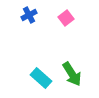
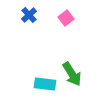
blue cross: rotated 14 degrees counterclockwise
cyan rectangle: moved 4 px right, 6 px down; rotated 35 degrees counterclockwise
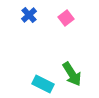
cyan rectangle: moved 2 px left; rotated 20 degrees clockwise
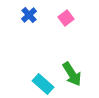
cyan rectangle: rotated 15 degrees clockwise
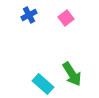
blue cross: rotated 14 degrees clockwise
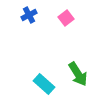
green arrow: moved 6 px right
cyan rectangle: moved 1 px right
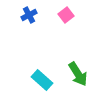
pink square: moved 3 px up
cyan rectangle: moved 2 px left, 4 px up
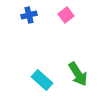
blue cross: rotated 14 degrees clockwise
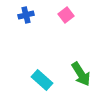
blue cross: moved 3 px left
green arrow: moved 3 px right
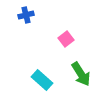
pink square: moved 24 px down
